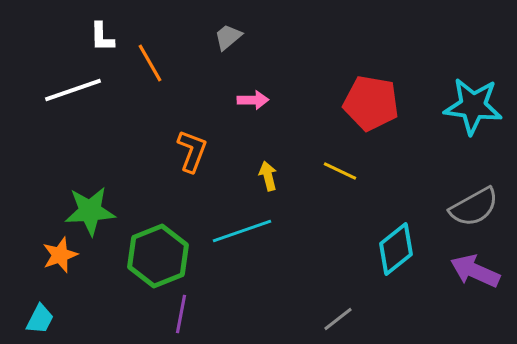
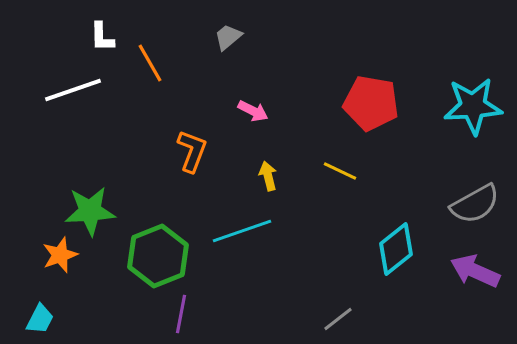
pink arrow: moved 11 px down; rotated 28 degrees clockwise
cyan star: rotated 10 degrees counterclockwise
gray semicircle: moved 1 px right, 3 px up
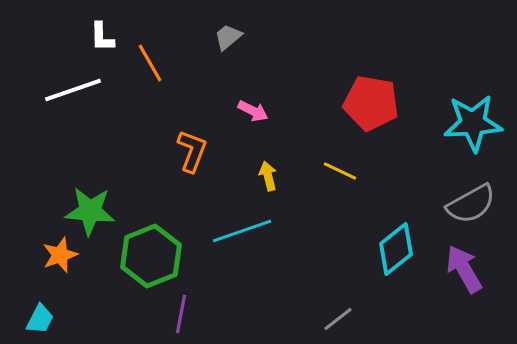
cyan star: moved 17 px down
gray semicircle: moved 4 px left
green star: rotated 9 degrees clockwise
green hexagon: moved 7 px left
purple arrow: moved 11 px left, 2 px up; rotated 36 degrees clockwise
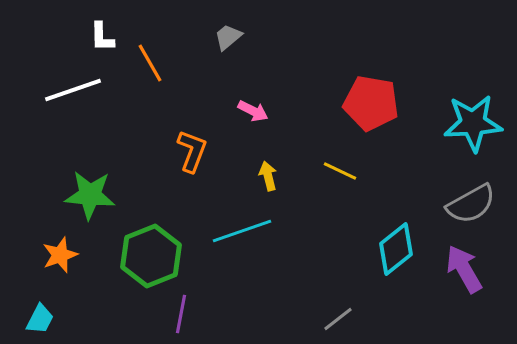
green star: moved 16 px up
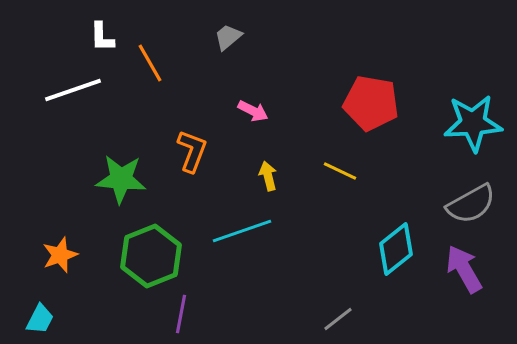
green star: moved 31 px right, 16 px up
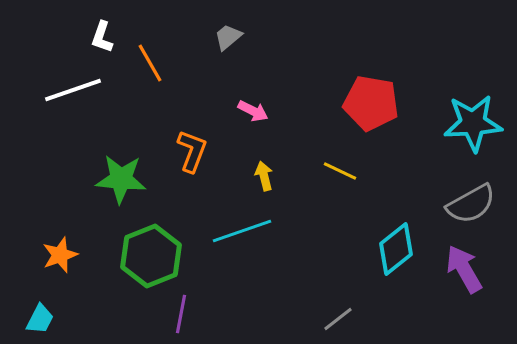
white L-shape: rotated 20 degrees clockwise
yellow arrow: moved 4 px left
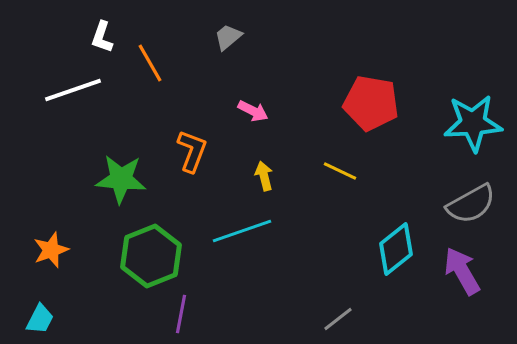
orange star: moved 9 px left, 5 px up
purple arrow: moved 2 px left, 2 px down
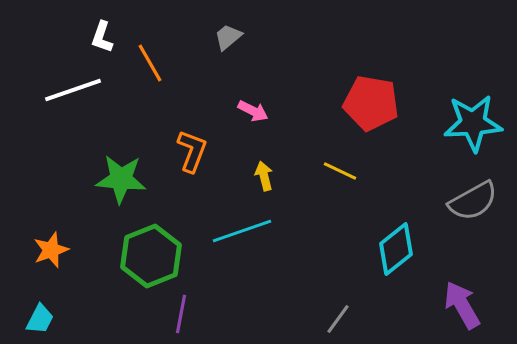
gray semicircle: moved 2 px right, 3 px up
purple arrow: moved 34 px down
gray line: rotated 16 degrees counterclockwise
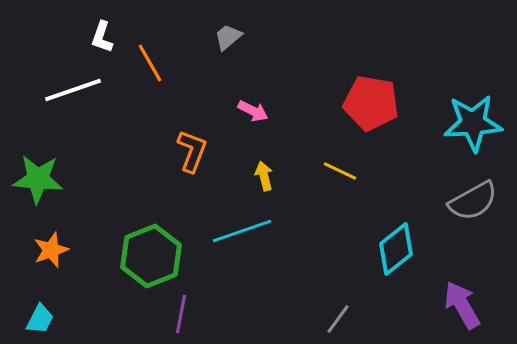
green star: moved 83 px left
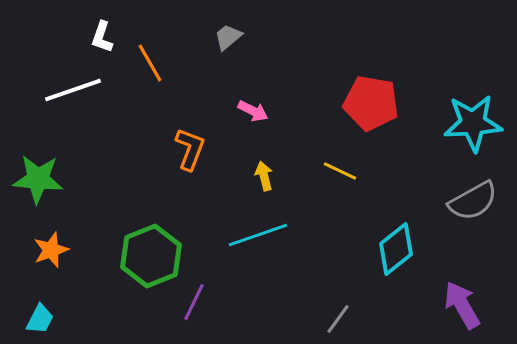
orange L-shape: moved 2 px left, 2 px up
cyan line: moved 16 px right, 4 px down
purple line: moved 13 px right, 12 px up; rotated 15 degrees clockwise
